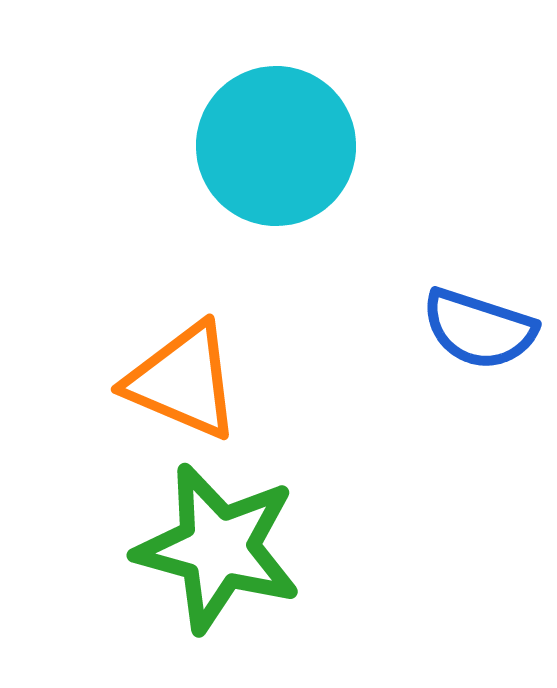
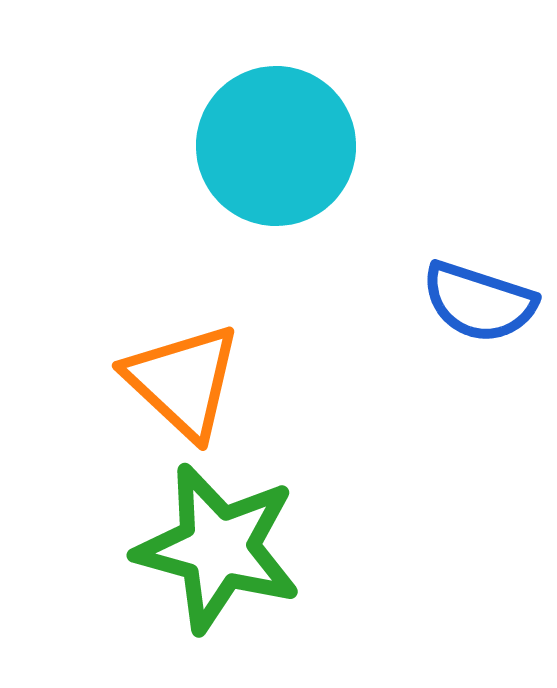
blue semicircle: moved 27 px up
orange triangle: rotated 20 degrees clockwise
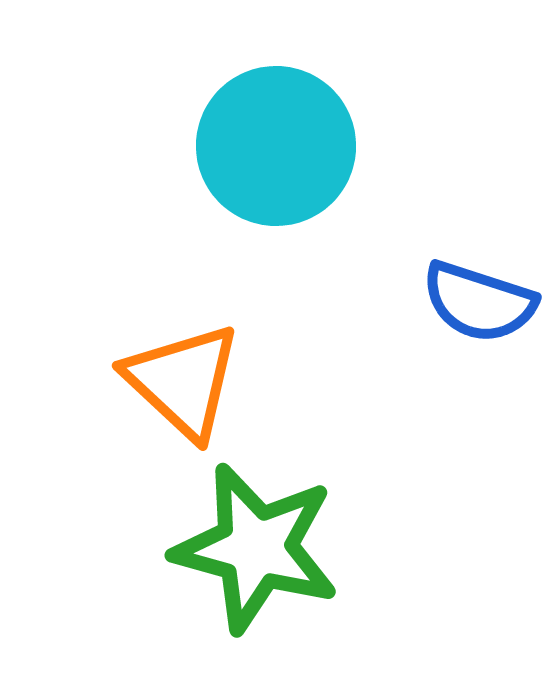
green star: moved 38 px right
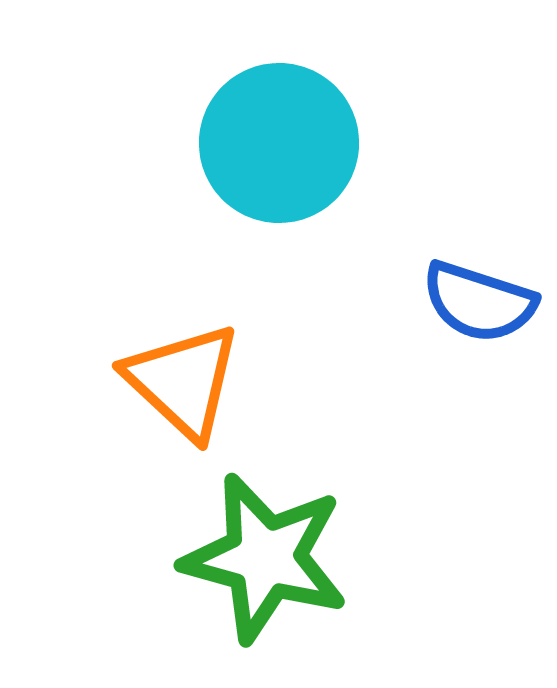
cyan circle: moved 3 px right, 3 px up
green star: moved 9 px right, 10 px down
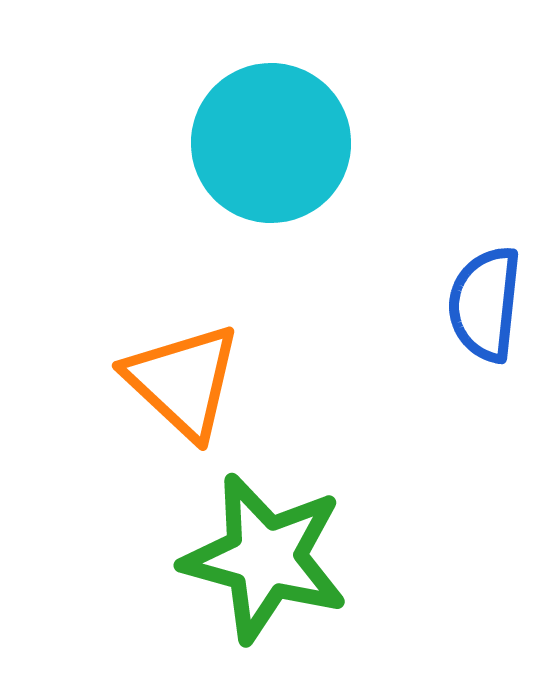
cyan circle: moved 8 px left
blue semicircle: moved 6 px right, 2 px down; rotated 78 degrees clockwise
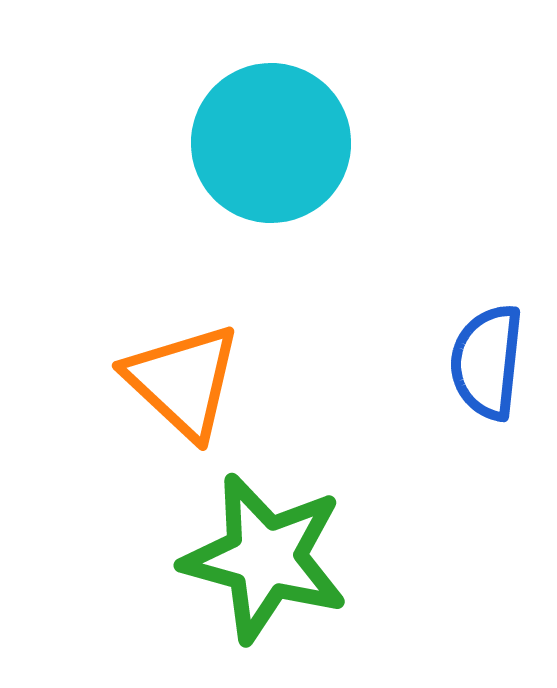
blue semicircle: moved 2 px right, 58 px down
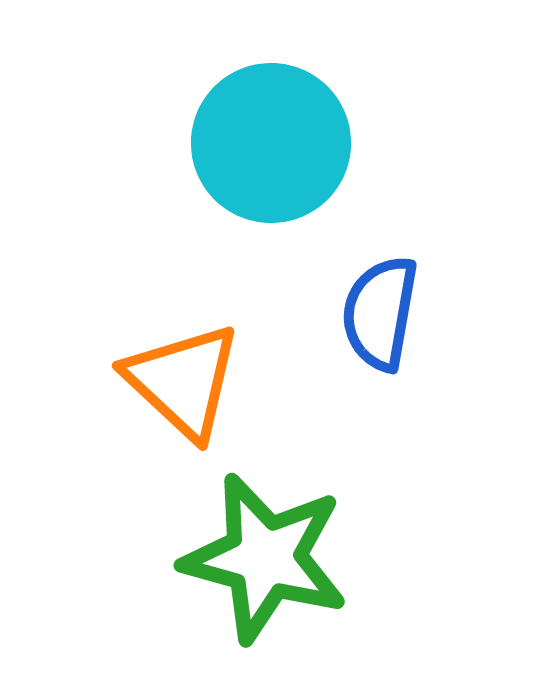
blue semicircle: moved 107 px left, 49 px up; rotated 4 degrees clockwise
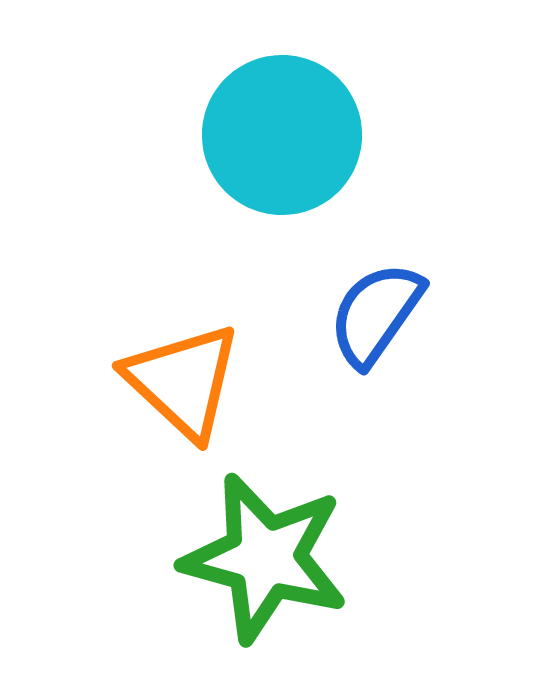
cyan circle: moved 11 px right, 8 px up
blue semicircle: moved 4 px left, 1 px down; rotated 25 degrees clockwise
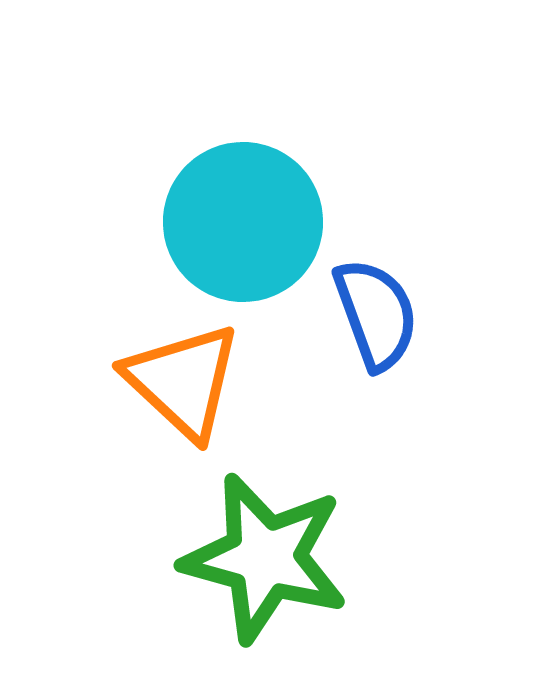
cyan circle: moved 39 px left, 87 px down
blue semicircle: rotated 125 degrees clockwise
